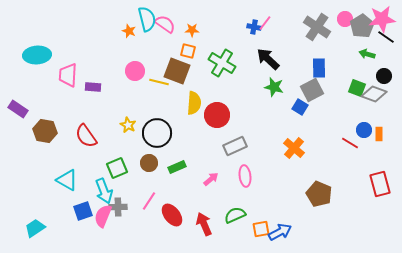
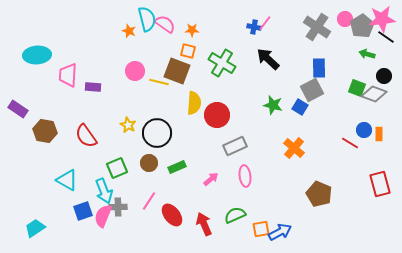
green star at (274, 87): moved 1 px left, 18 px down
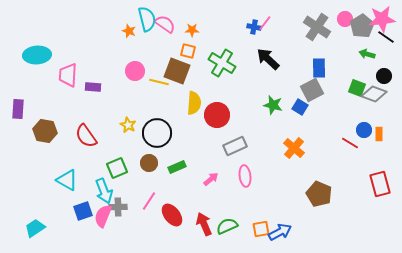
purple rectangle at (18, 109): rotated 60 degrees clockwise
green semicircle at (235, 215): moved 8 px left, 11 px down
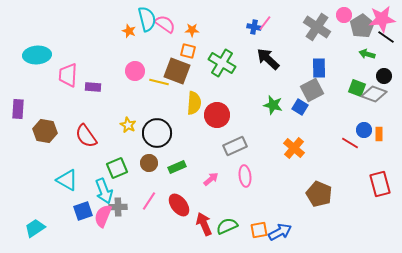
pink circle at (345, 19): moved 1 px left, 4 px up
red ellipse at (172, 215): moved 7 px right, 10 px up
orange square at (261, 229): moved 2 px left, 1 px down
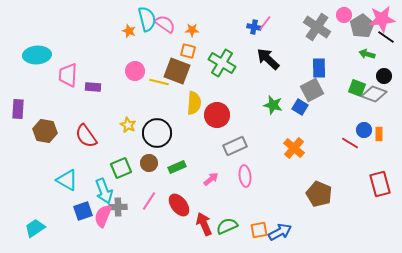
green square at (117, 168): moved 4 px right
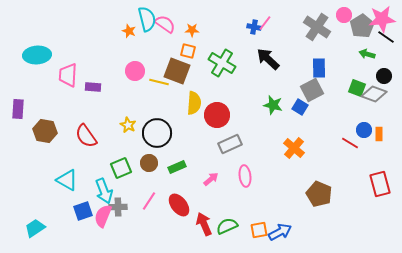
gray rectangle at (235, 146): moved 5 px left, 2 px up
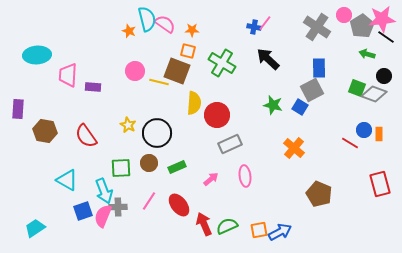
green square at (121, 168): rotated 20 degrees clockwise
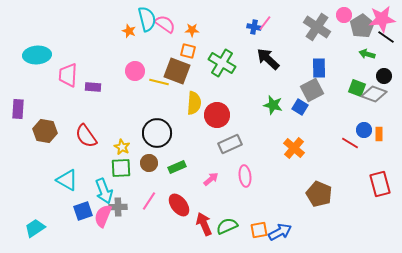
yellow star at (128, 125): moved 6 px left, 22 px down
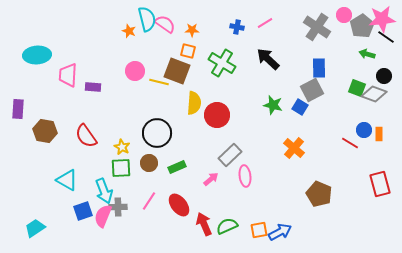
pink line at (265, 23): rotated 21 degrees clockwise
blue cross at (254, 27): moved 17 px left
gray rectangle at (230, 144): moved 11 px down; rotated 20 degrees counterclockwise
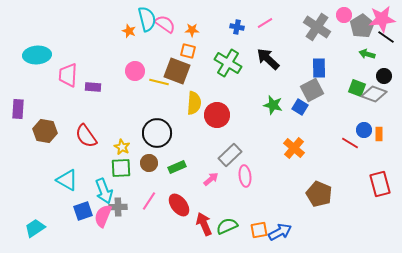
green cross at (222, 63): moved 6 px right
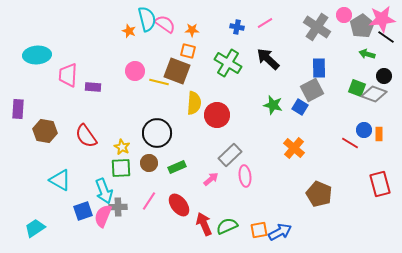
cyan triangle at (67, 180): moved 7 px left
